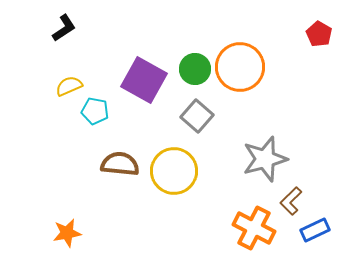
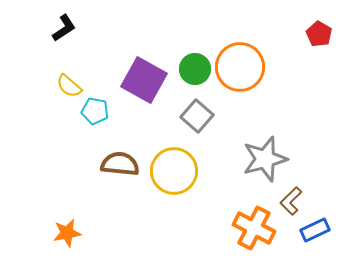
yellow semicircle: rotated 116 degrees counterclockwise
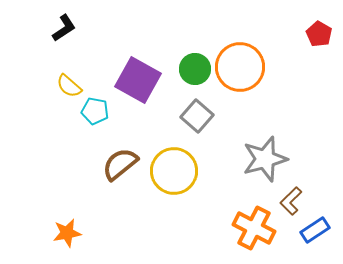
purple square: moved 6 px left
brown semicircle: rotated 45 degrees counterclockwise
blue rectangle: rotated 8 degrees counterclockwise
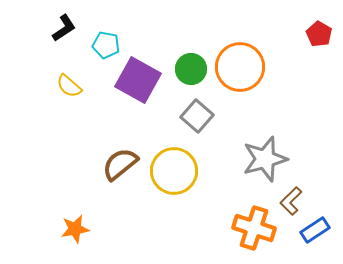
green circle: moved 4 px left
cyan pentagon: moved 11 px right, 66 px up
orange cross: rotated 9 degrees counterclockwise
orange star: moved 8 px right, 4 px up
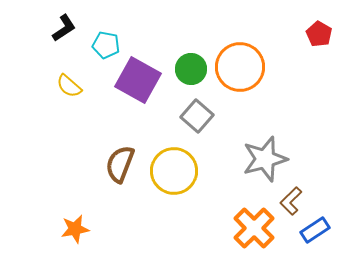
brown semicircle: rotated 30 degrees counterclockwise
orange cross: rotated 27 degrees clockwise
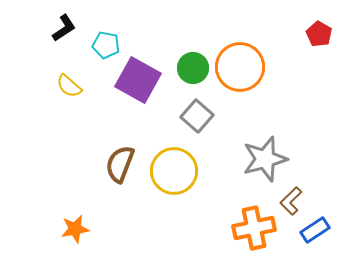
green circle: moved 2 px right, 1 px up
orange cross: rotated 33 degrees clockwise
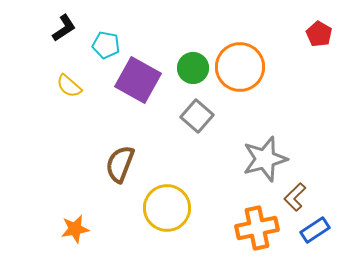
yellow circle: moved 7 px left, 37 px down
brown L-shape: moved 4 px right, 4 px up
orange cross: moved 3 px right
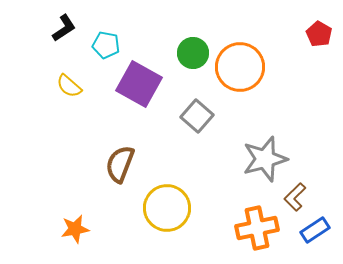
green circle: moved 15 px up
purple square: moved 1 px right, 4 px down
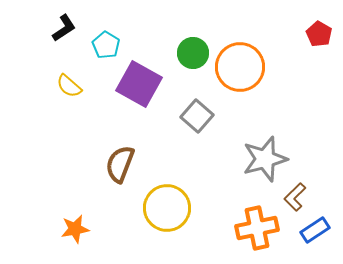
cyan pentagon: rotated 20 degrees clockwise
